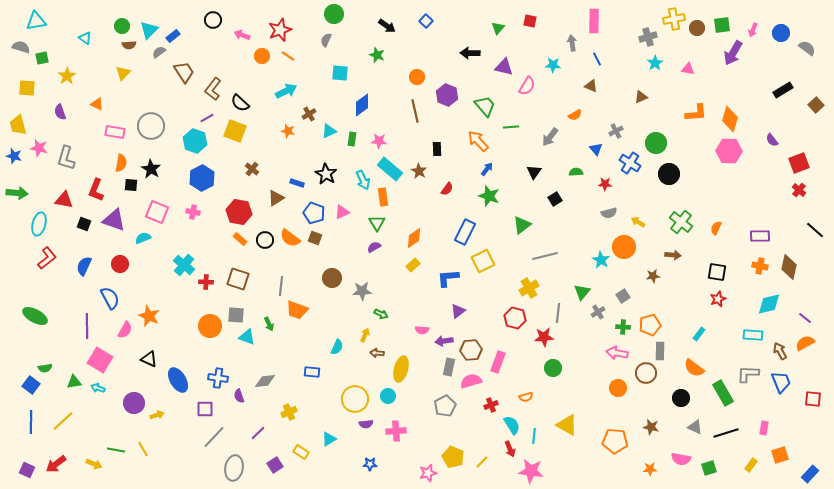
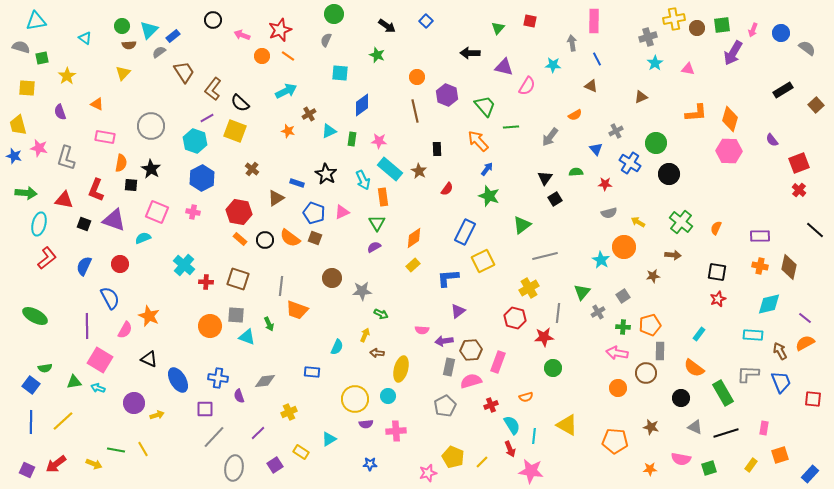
pink rectangle at (115, 132): moved 10 px left, 5 px down
black triangle at (534, 172): moved 11 px right, 6 px down
green arrow at (17, 193): moved 9 px right
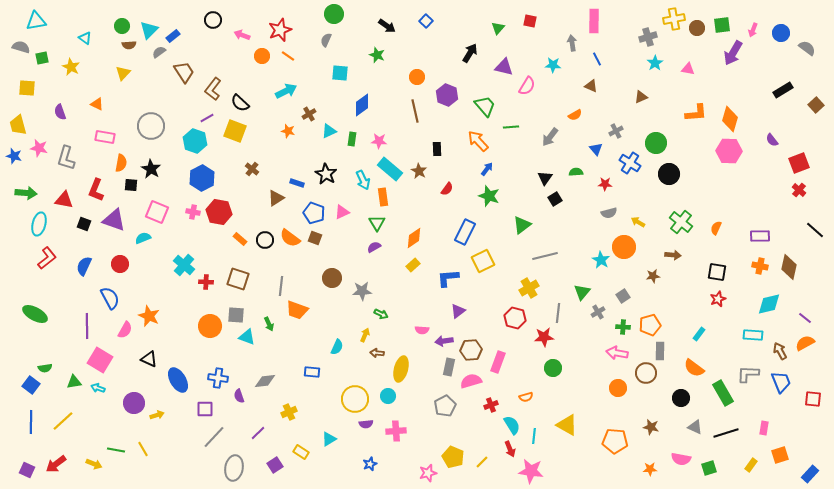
black arrow at (470, 53): rotated 120 degrees clockwise
yellow star at (67, 76): moved 4 px right, 9 px up; rotated 12 degrees counterclockwise
red hexagon at (239, 212): moved 20 px left
green ellipse at (35, 316): moved 2 px up
blue star at (370, 464): rotated 24 degrees counterclockwise
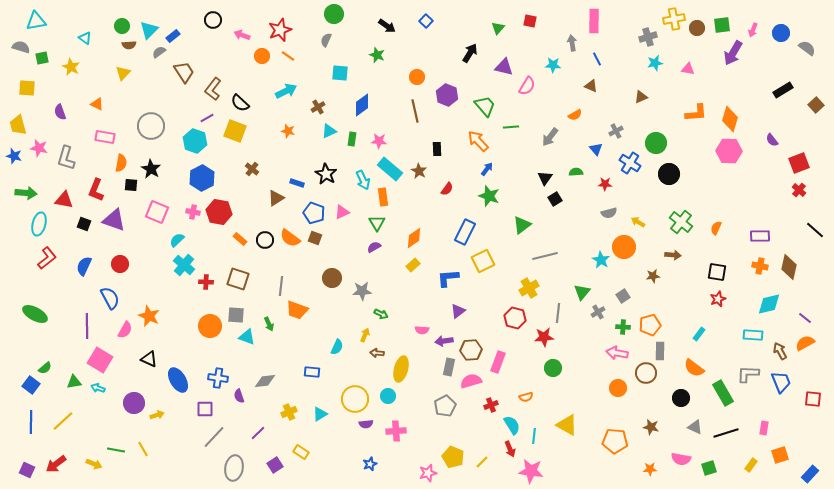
cyan star at (655, 63): rotated 21 degrees clockwise
brown cross at (309, 114): moved 9 px right, 7 px up
cyan semicircle at (143, 238): moved 34 px right, 2 px down; rotated 21 degrees counterclockwise
green semicircle at (45, 368): rotated 32 degrees counterclockwise
cyan triangle at (329, 439): moved 9 px left, 25 px up
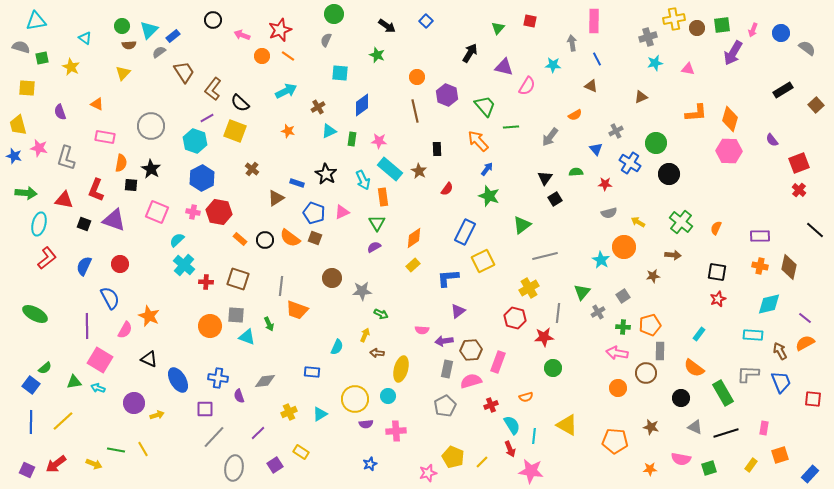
gray rectangle at (449, 367): moved 2 px left, 2 px down
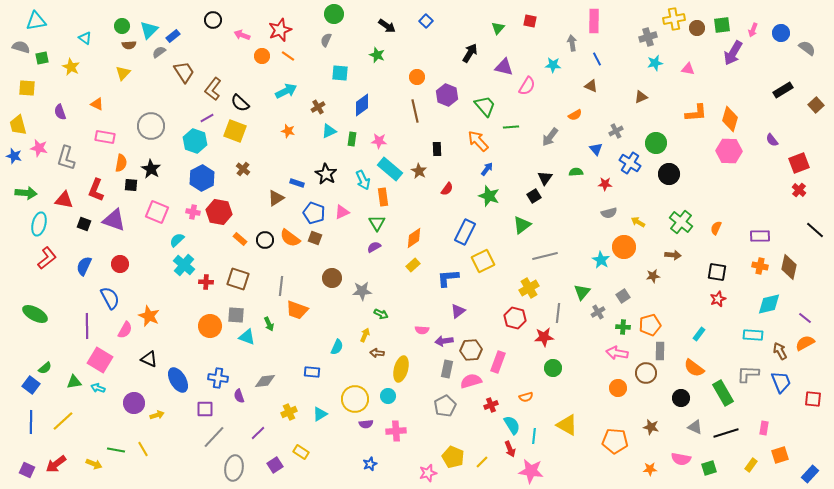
brown cross at (252, 169): moved 9 px left
black square at (555, 199): moved 21 px left, 3 px up
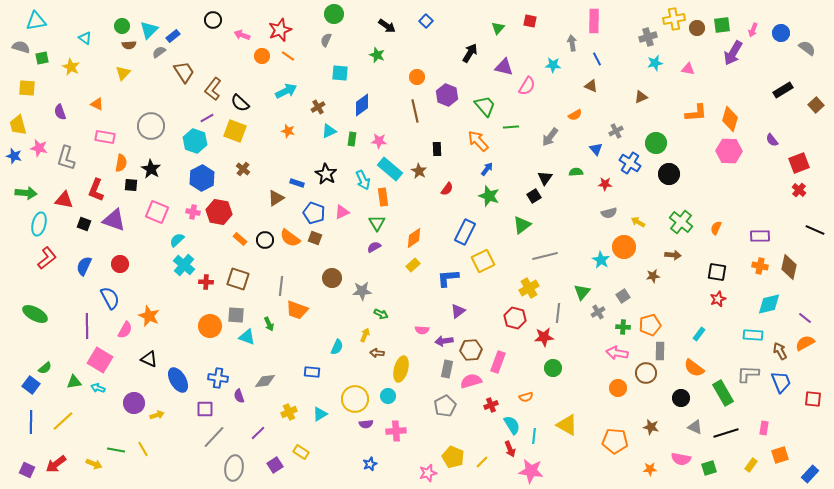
black line at (815, 230): rotated 18 degrees counterclockwise
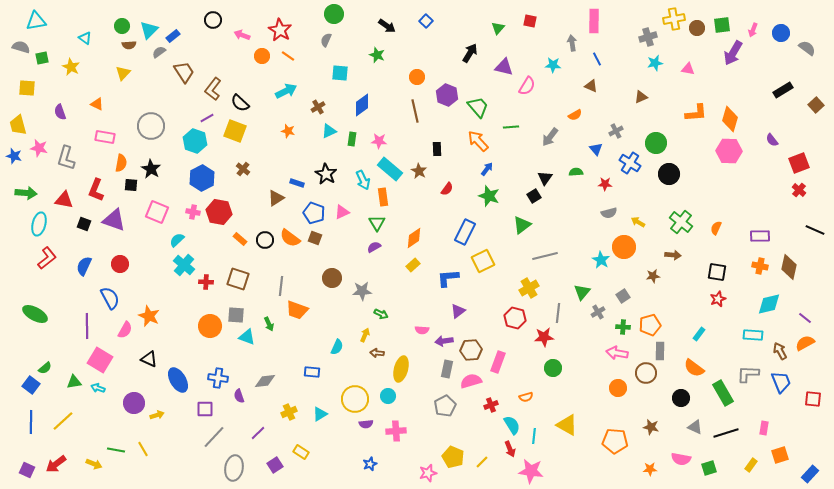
red star at (280, 30): rotated 20 degrees counterclockwise
green trapezoid at (485, 106): moved 7 px left, 1 px down
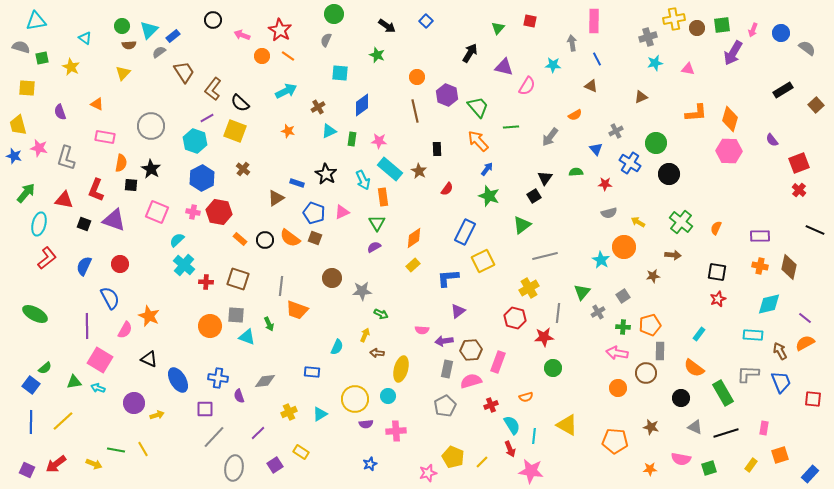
green arrow at (26, 193): rotated 55 degrees counterclockwise
